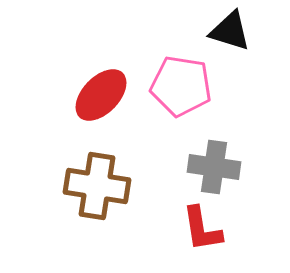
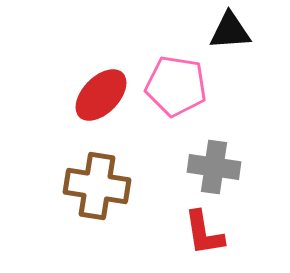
black triangle: rotated 21 degrees counterclockwise
pink pentagon: moved 5 px left
red L-shape: moved 2 px right, 4 px down
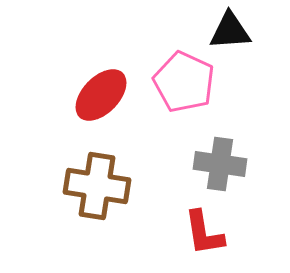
pink pentagon: moved 8 px right, 4 px up; rotated 16 degrees clockwise
gray cross: moved 6 px right, 3 px up
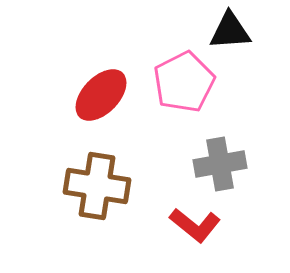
pink pentagon: rotated 20 degrees clockwise
gray cross: rotated 18 degrees counterclockwise
red L-shape: moved 9 px left, 8 px up; rotated 42 degrees counterclockwise
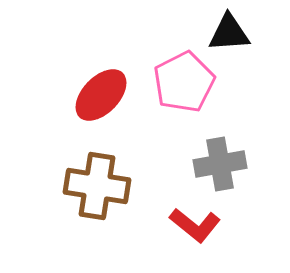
black triangle: moved 1 px left, 2 px down
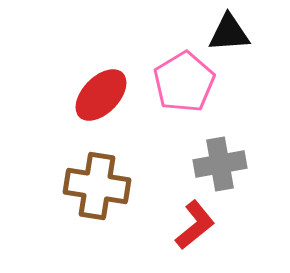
pink pentagon: rotated 4 degrees counterclockwise
red L-shape: rotated 78 degrees counterclockwise
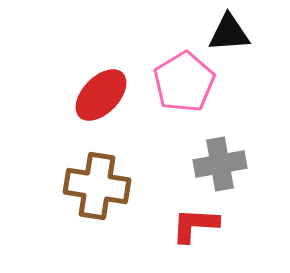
red L-shape: rotated 138 degrees counterclockwise
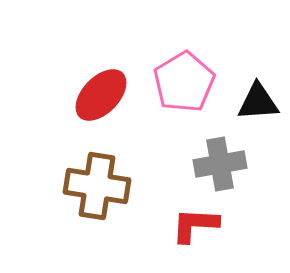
black triangle: moved 29 px right, 69 px down
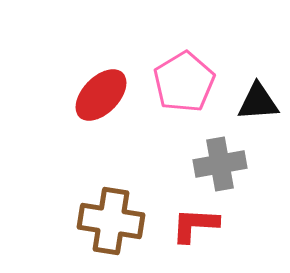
brown cross: moved 14 px right, 35 px down
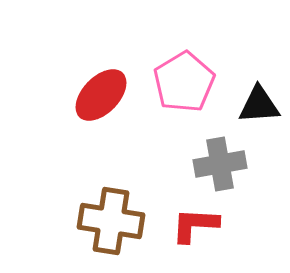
black triangle: moved 1 px right, 3 px down
